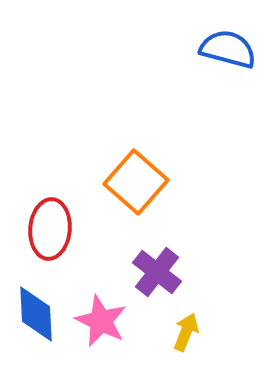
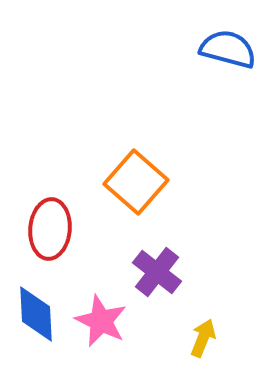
yellow arrow: moved 17 px right, 6 px down
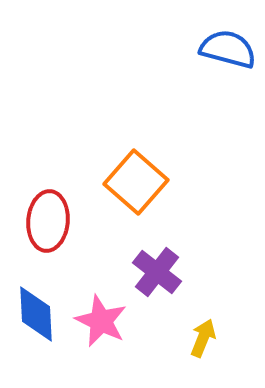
red ellipse: moved 2 px left, 8 px up
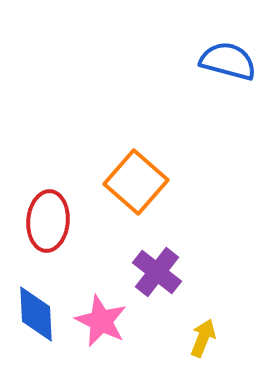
blue semicircle: moved 12 px down
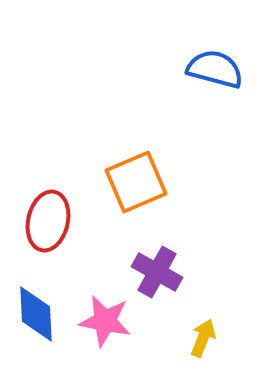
blue semicircle: moved 13 px left, 8 px down
orange square: rotated 26 degrees clockwise
red ellipse: rotated 8 degrees clockwise
purple cross: rotated 9 degrees counterclockwise
pink star: moved 4 px right; rotated 14 degrees counterclockwise
